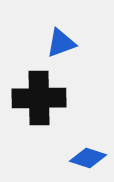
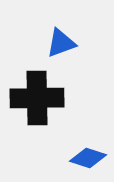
black cross: moved 2 px left
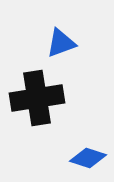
black cross: rotated 8 degrees counterclockwise
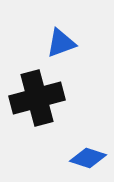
black cross: rotated 6 degrees counterclockwise
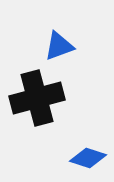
blue triangle: moved 2 px left, 3 px down
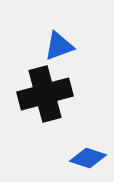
black cross: moved 8 px right, 4 px up
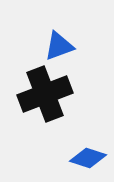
black cross: rotated 6 degrees counterclockwise
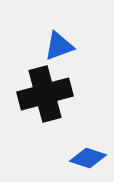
black cross: rotated 6 degrees clockwise
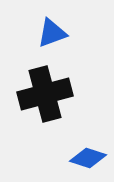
blue triangle: moved 7 px left, 13 px up
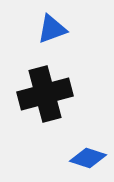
blue triangle: moved 4 px up
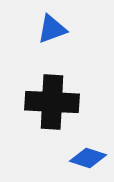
black cross: moved 7 px right, 8 px down; rotated 18 degrees clockwise
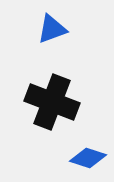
black cross: rotated 18 degrees clockwise
